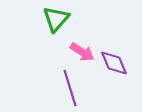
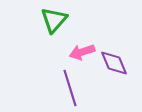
green triangle: moved 2 px left, 1 px down
pink arrow: rotated 130 degrees clockwise
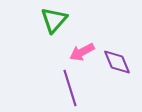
pink arrow: rotated 10 degrees counterclockwise
purple diamond: moved 3 px right, 1 px up
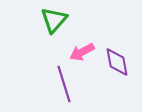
purple diamond: rotated 12 degrees clockwise
purple line: moved 6 px left, 4 px up
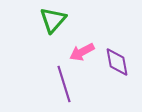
green triangle: moved 1 px left
